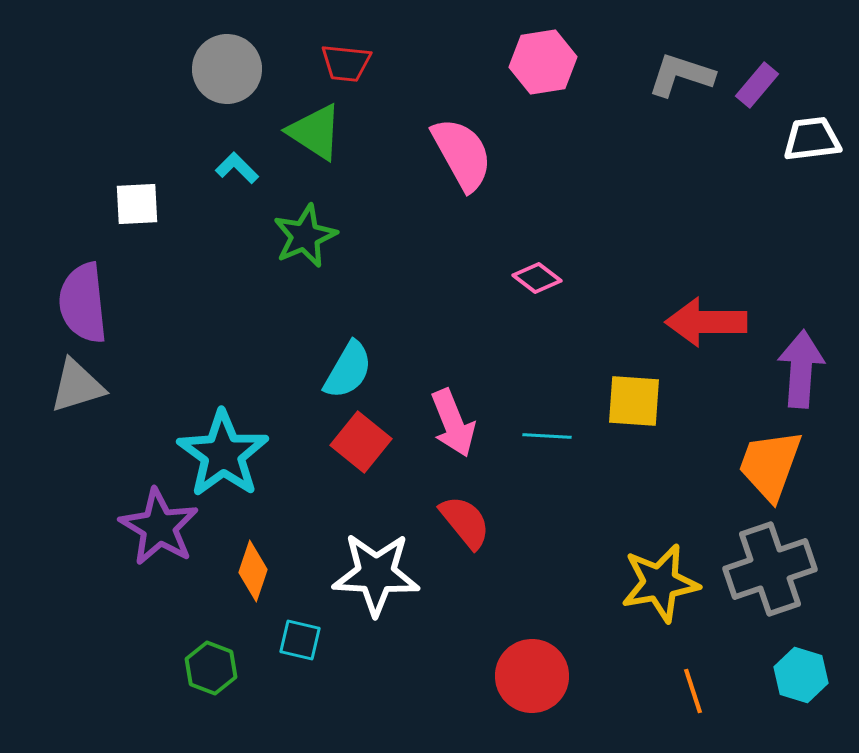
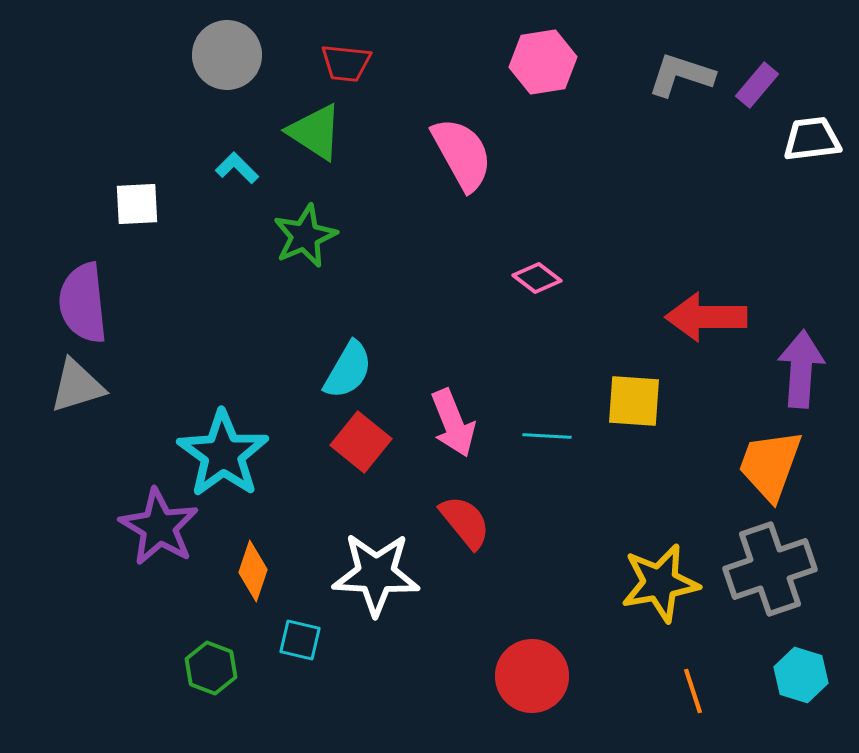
gray circle: moved 14 px up
red arrow: moved 5 px up
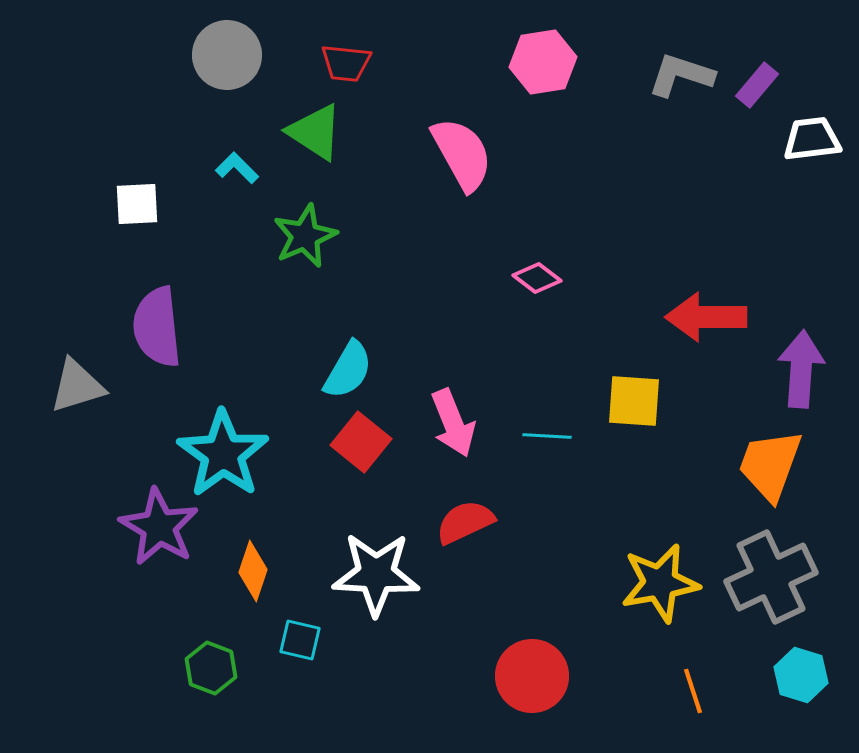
purple semicircle: moved 74 px right, 24 px down
red semicircle: rotated 76 degrees counterclockwise
gray cross: moved 1 px right, 8 px down; rotated 6 degrees counterclockwise
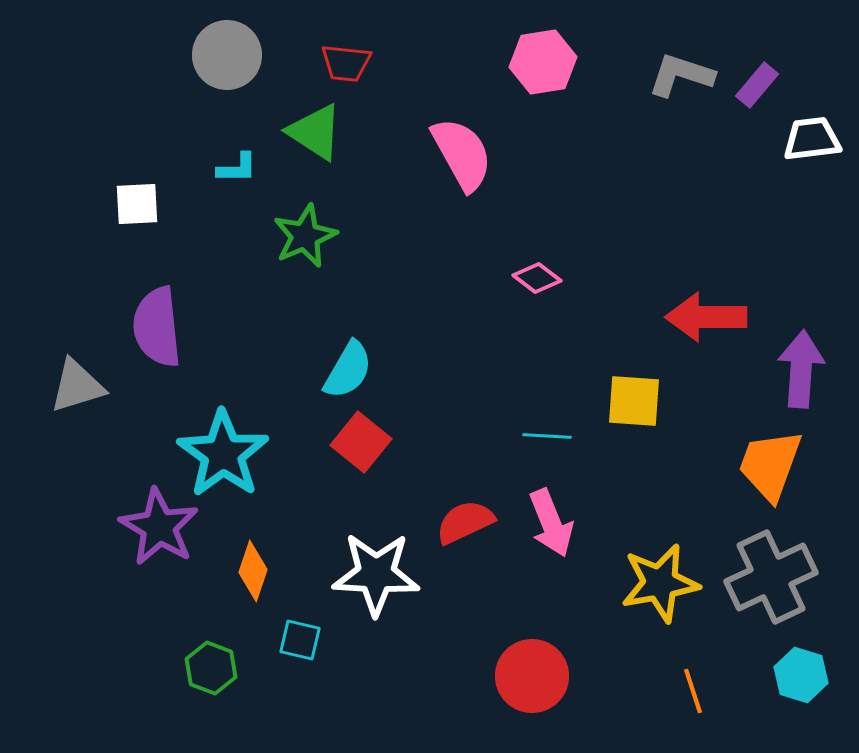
cyan L-shape: rotated 135 degrees clockwise
pink arrow: moved 98 px right, 100 px down
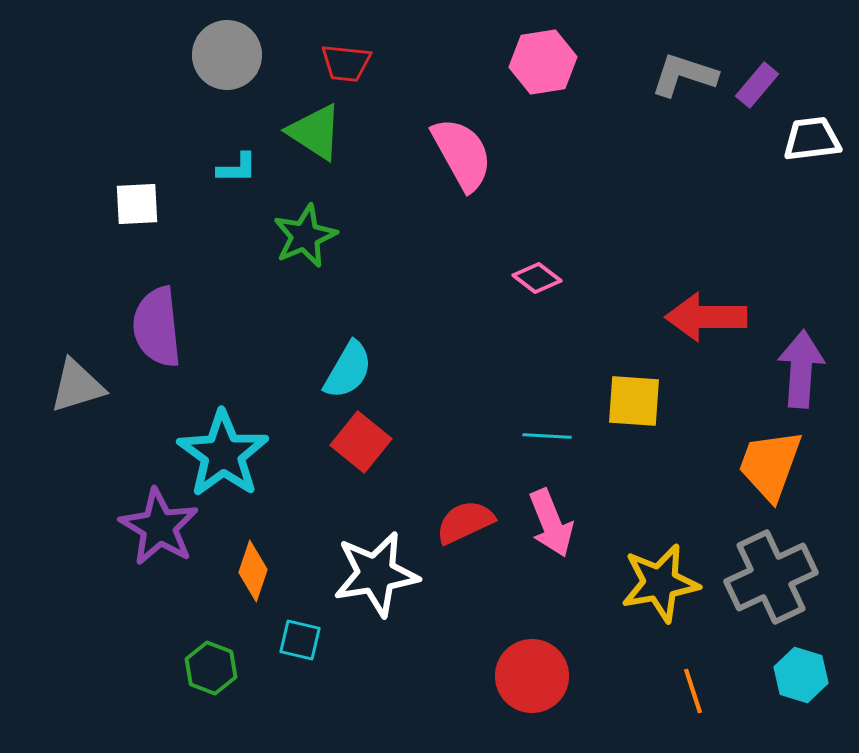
gray L-shape: moved 3 px right
white star: rotated 12 degrees counterclockwise
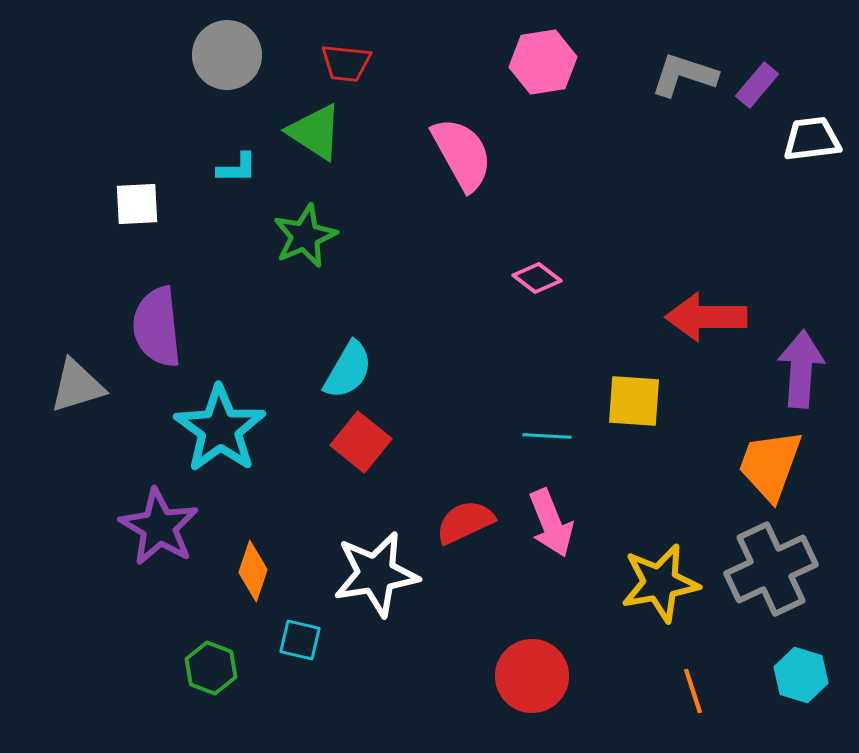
cyan star: moved 3 px left, 25 px up
gray cross: moved 8 px up
